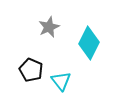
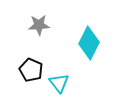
gray star: moved 10 px left, 2 px up; rotated 20 degrees clockwise
cyan triangle: moved 2 px left, 2 px down
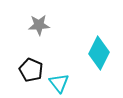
cyan diamond: moved 10 px right, 10 px down
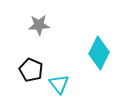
cyan triangle: moved 1 px down
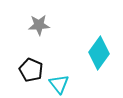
cyan diamond: rotated 8 degrees clockwise
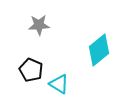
cyan diamond: moved 3 px up; rotated 16 degrees clockwise
cyan triangle: rotated 20 degrees counterclockwise
